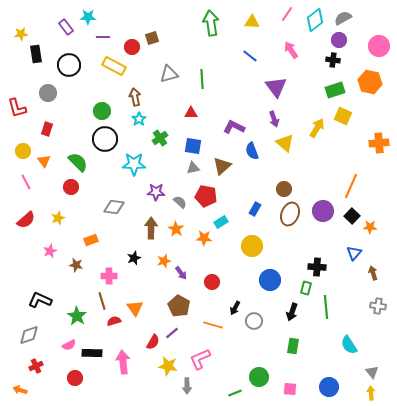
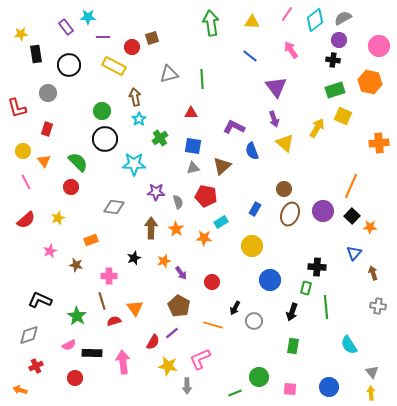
gray semicircle at (180, 202): moved 2 px left; rotated 32 degrees clockwise
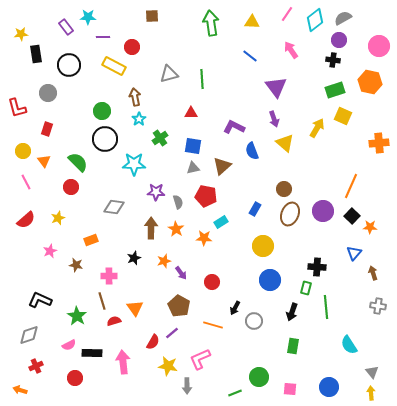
brown square at (152, 38): moved 22 px up; rotated 16 degrees clockwise
yellow circle at (252, 246): moved 11 px right
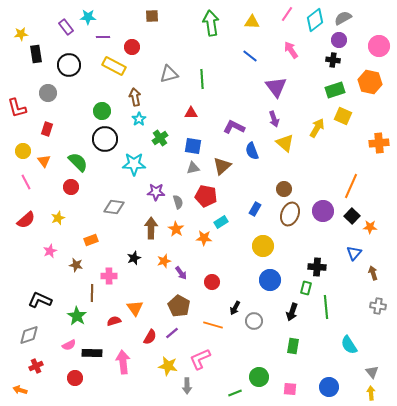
brown line at (102, 301): moved 10 px left, 8 px up; rotated 18 degrees clockwise
red semicircle at (153, 342): moved 3 px left, 5 px up
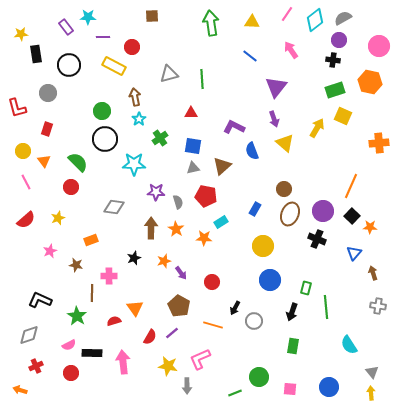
purple triangle at (276, 87): rotated 15 degrees clockwise
black cross at (317, 267): moved 28 px up; rotated 18 degrees clockwise
red circle at (75, 378): moved 4 px left, 5 px up
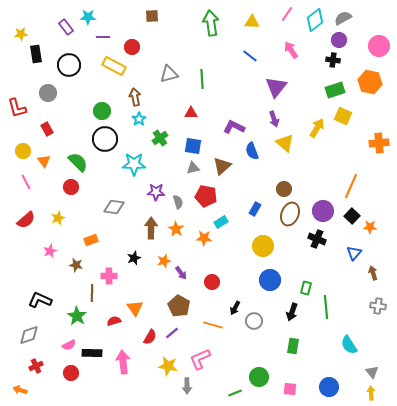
red rectangle at (47, 129): rotated 48 degrees counterclockwise
